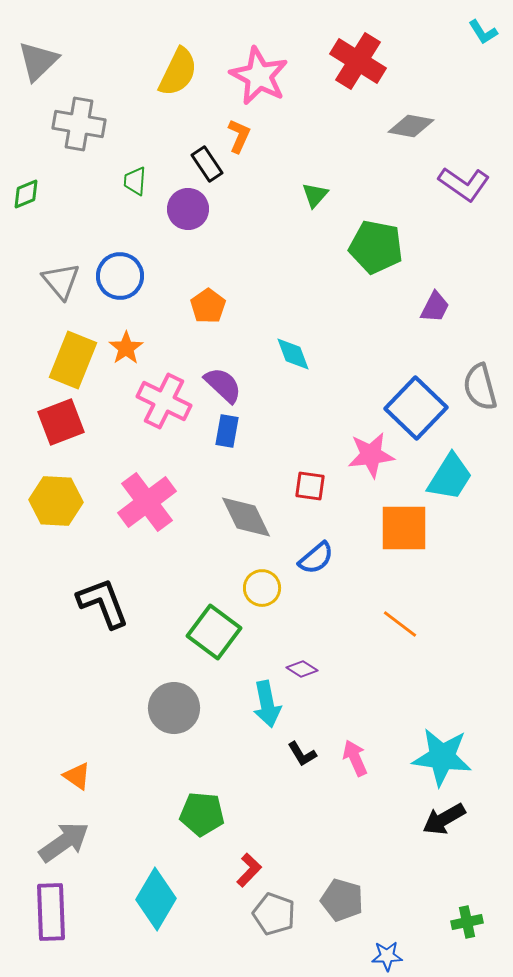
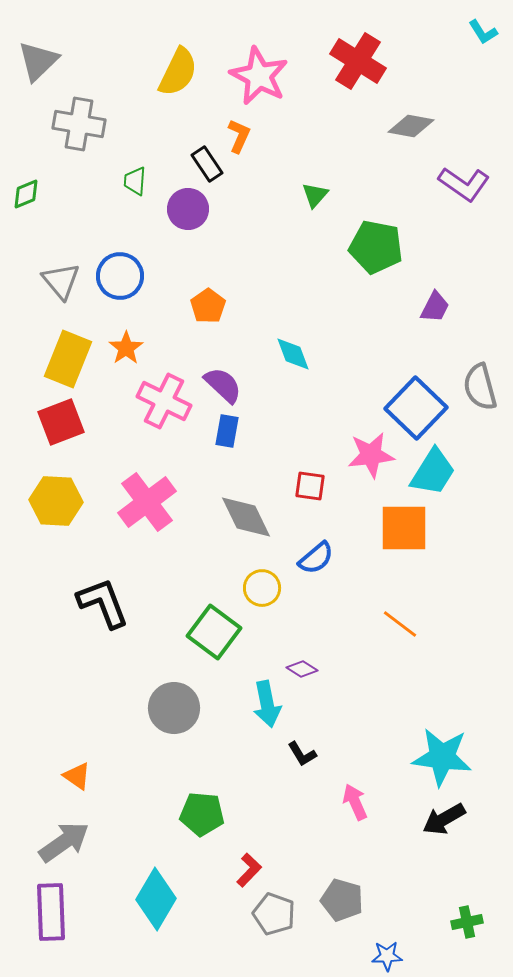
yellow rectangle at (73, 360): moved 5 px left, 1 px up
cyan trapezoid at (450, 477): moved 17 px left, 5 px up
pink arrow at (355, 758): moved 44 px down
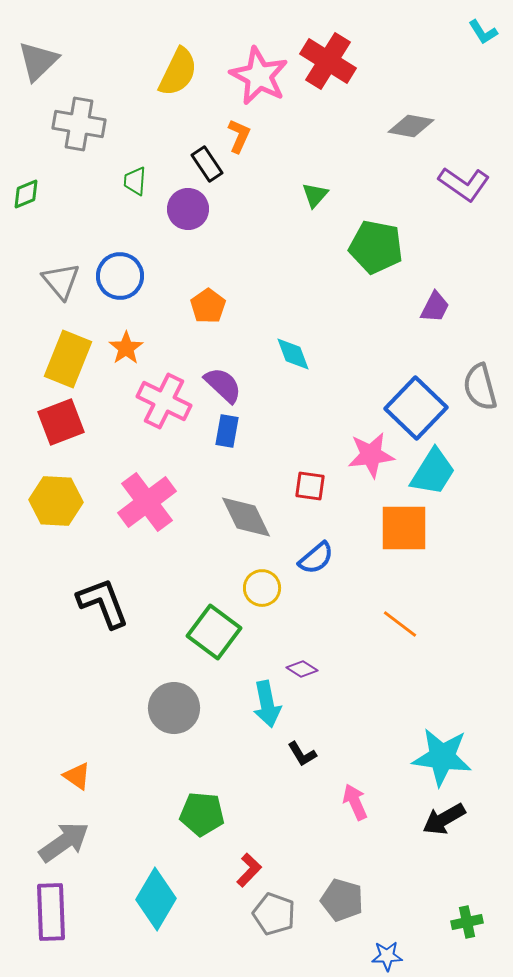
red cross at (358, 61): moved 30 px left
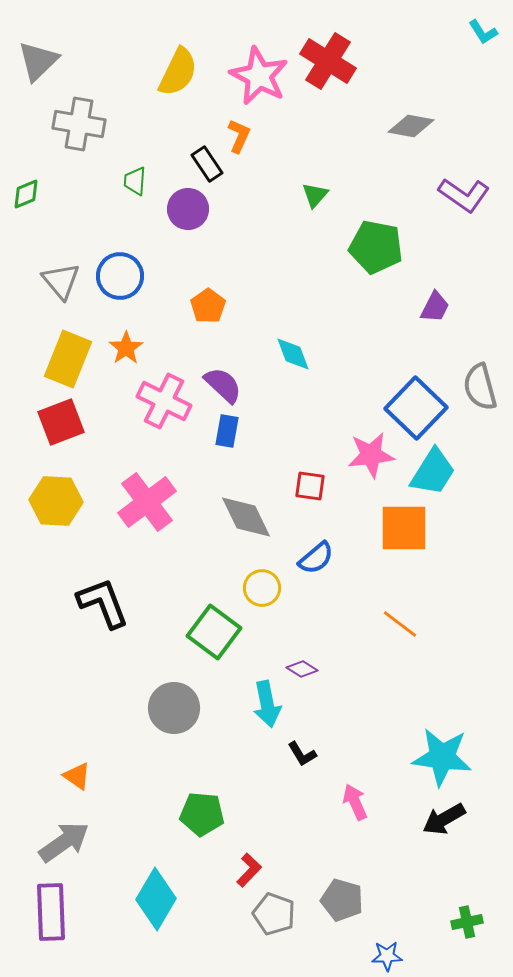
purple L-shape at (464, 184): moved 11 px down
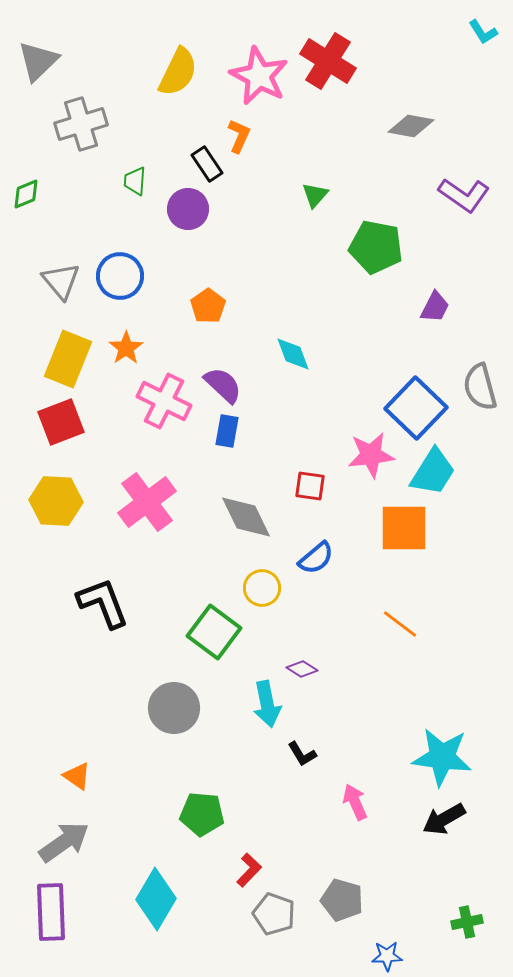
gray cross at (79, 124): moved 2 px right; rotated 27 degrees counterclockwise
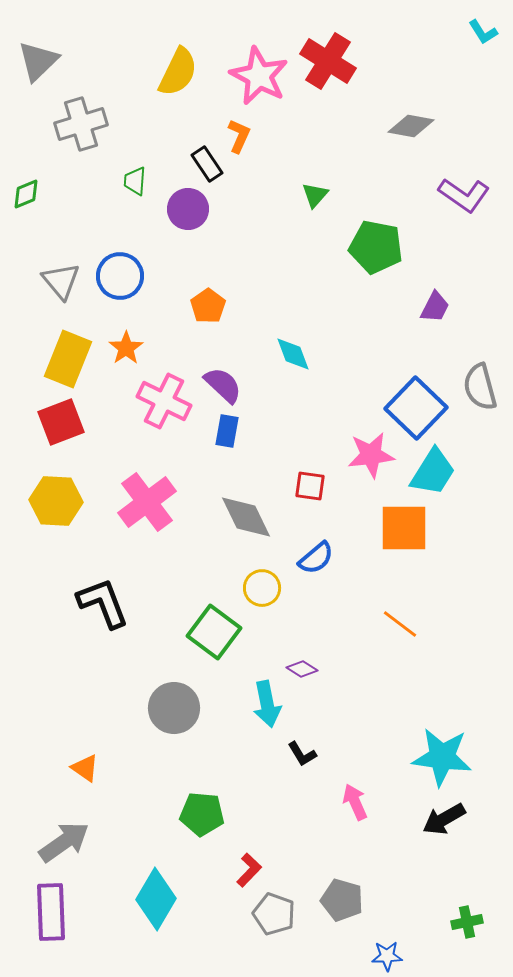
orange triangle at (77, 776): moved 8 px right, 8 px up
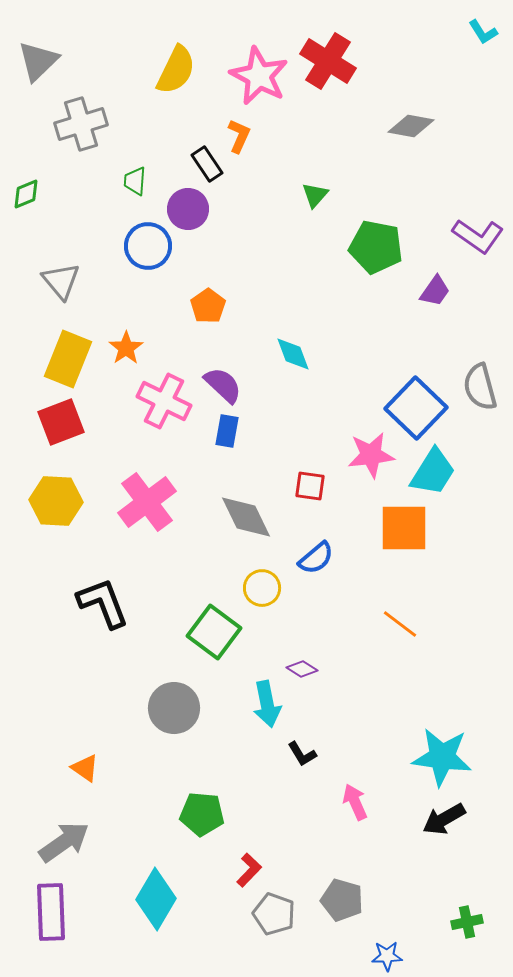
yellow semicircle at (178, 72): moved 2 px left, 2 px up
purple L-shape at (464, 195): moved 14 px right, 41 px down
blue circle at (120, 276): moved 28 px right, 30 px up
purple trapezoid at (435, 307): moved 16 px up; rotated 8 degrees clockwise
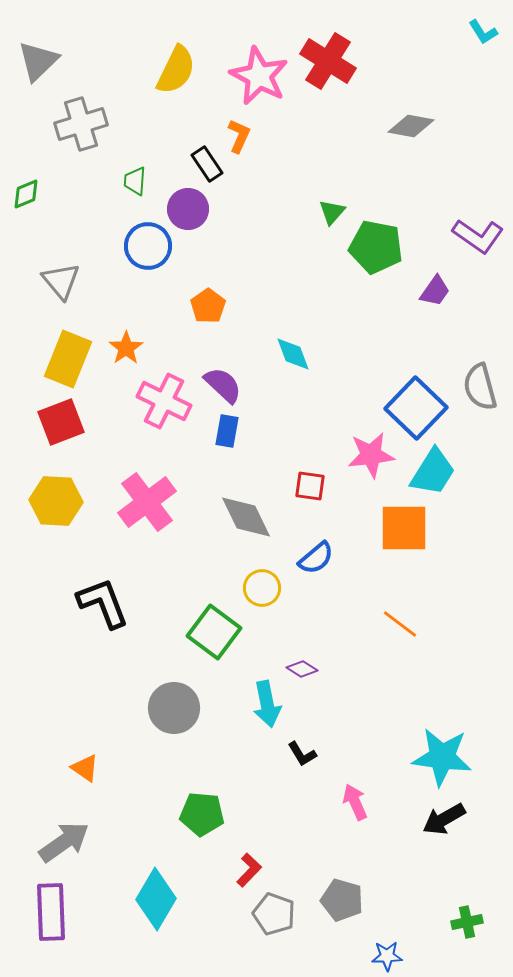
green triangle at (315, 195): moved 17 px right, 17 px down
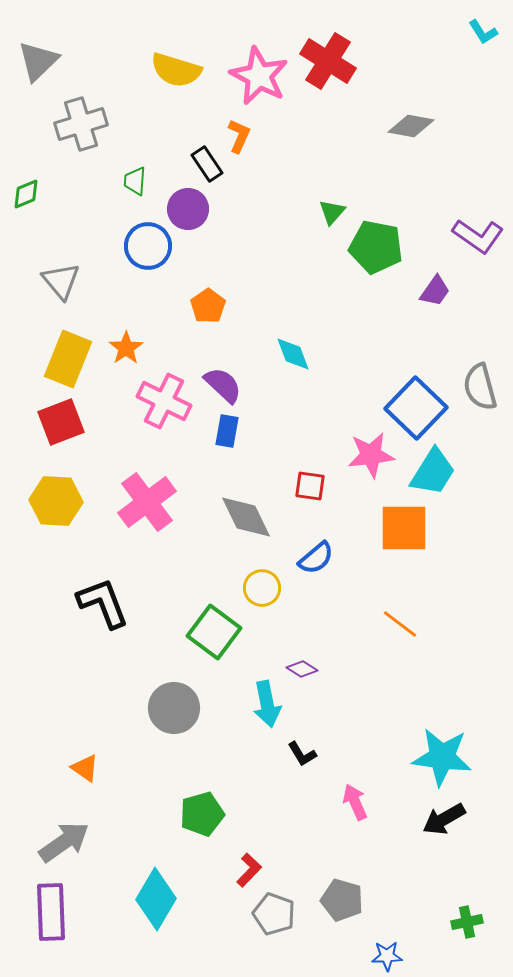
yellow semicircle at (176, 70): rotated 81 degrees clockwise
green pentagon at (202, 814): rotated 21 degrees counterclockwise
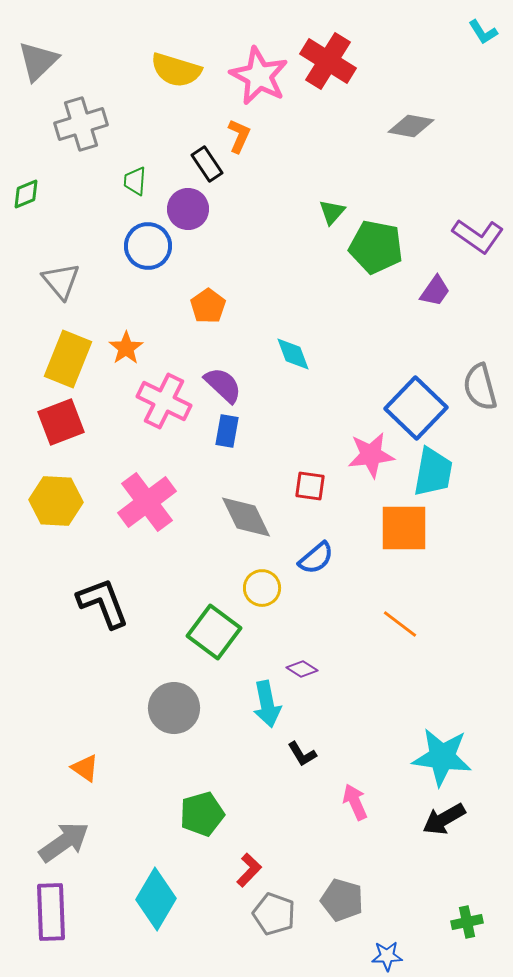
cyan trapezoid at (433, 472): rotated 22 degrees counterclockwise
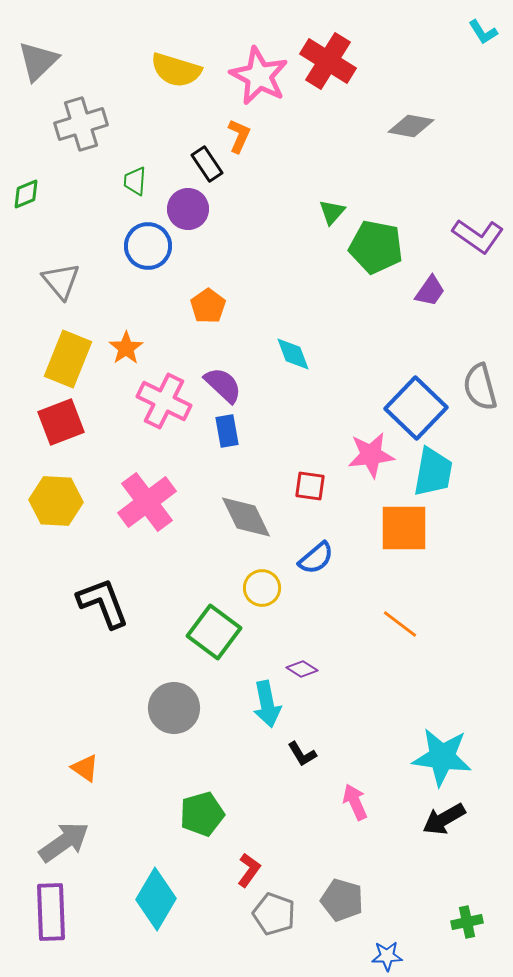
purple trapezoid at (435, 291): moved 5 px left
blue rectangle at (227, 431): rotated 20 degrees counterclockwise
red L-shape at (249, 870): rotated 8 degrees counterclockwise
